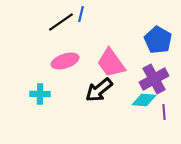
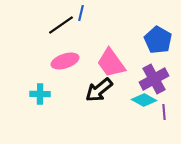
blue line: moved 1 px up
black line: moved 3 px down
cyan diamond: rotated 25 degrees clockwise
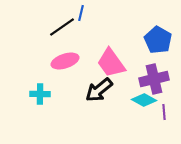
black line: moved 1 px right, 2 px down
purple cross: rotated 16 degrees clockwise
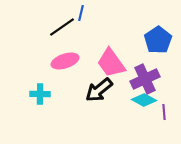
blue pentagon: rotated 8 degrees clockwise
purple cross: moved 9 px left; rotated 12 degrees counterclockwise
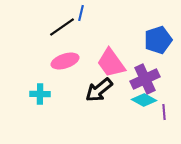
blue pentagon: rotated 16 degrees clockwise
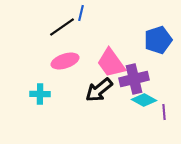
purple cross: moved 11 px left; rotated 12 degrees clockwise
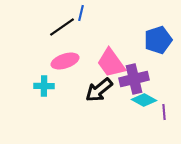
cyan cross: moved 4 px right, 8 px up
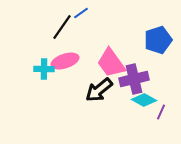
blue line: rotated 42 degrees clockwise
black line: rotated 20 degrees counterclockwise
cyan cross: moved 17 px up
purple line: moved 3 px left; rotated 28 degrees clockwise
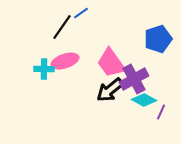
blue pentagon: moved 1 px up
purple cross: rotated 16 degrees counterclockwise
black arrow: moved 11 px right
